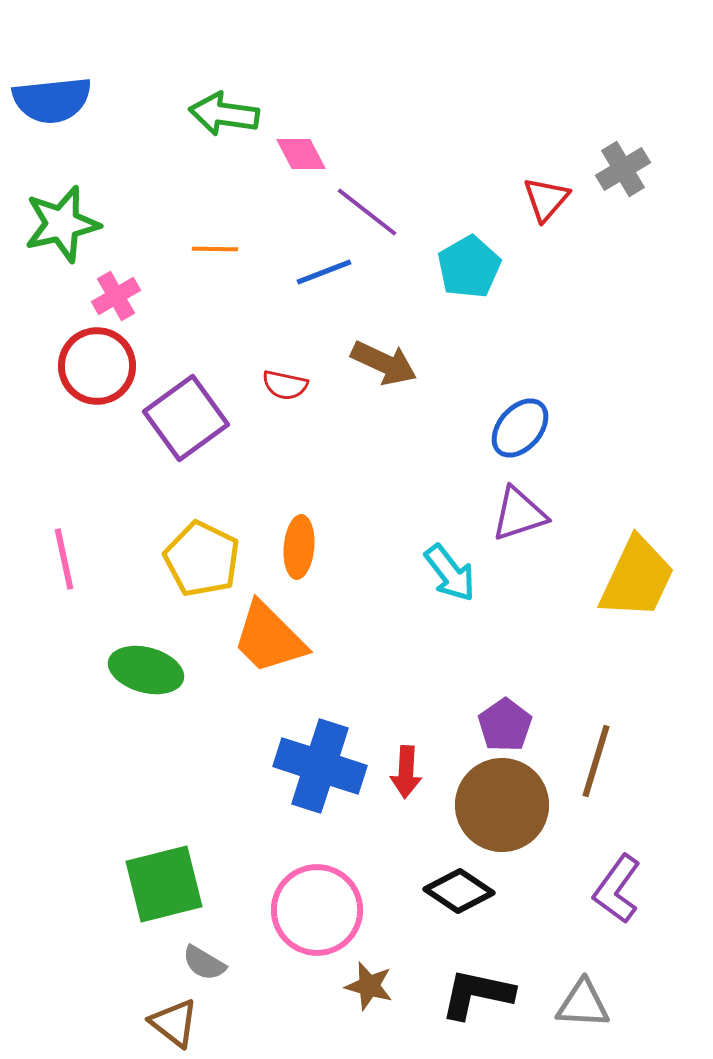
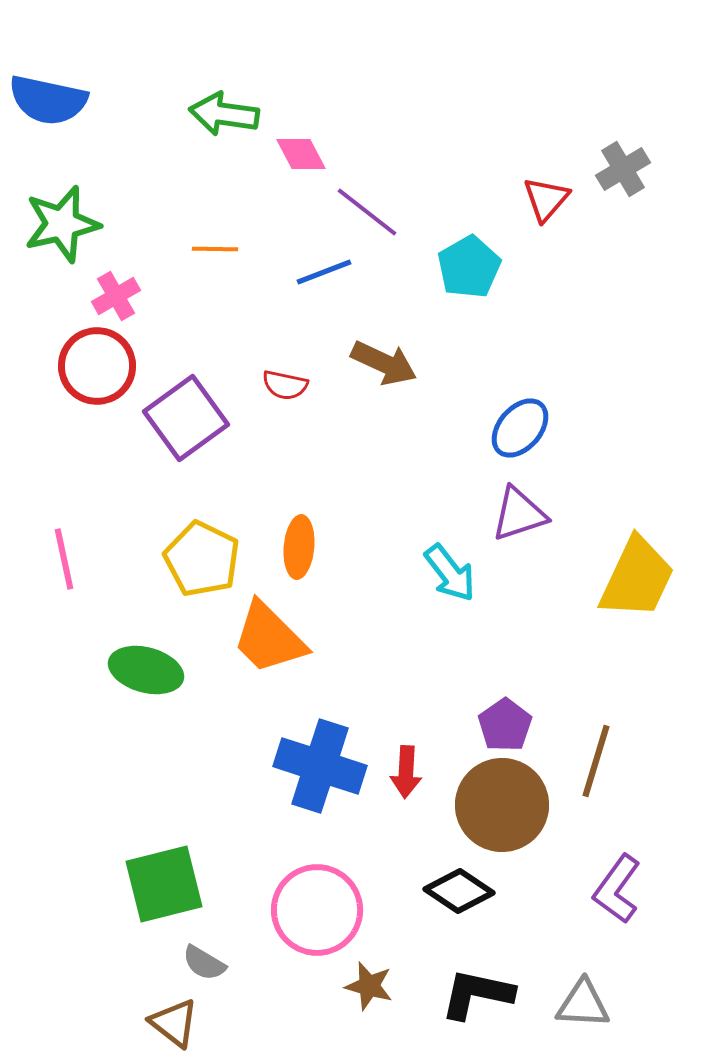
blue semicircle: moved 4 px left; rotated 18 degrees clockwise
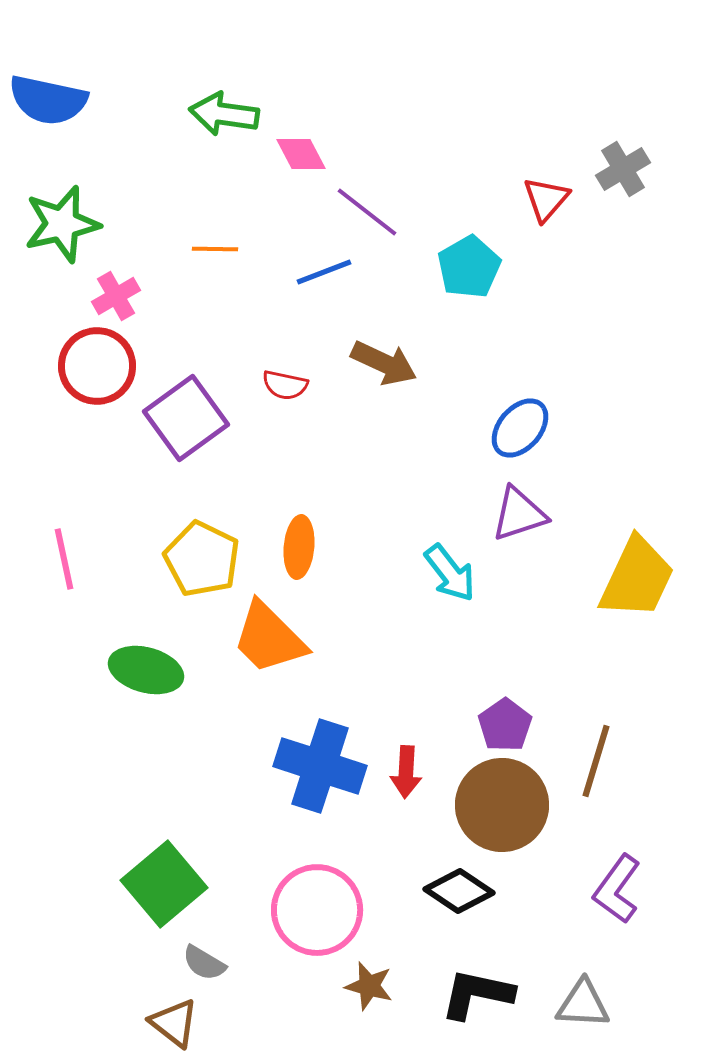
green square: rotated 26 degrees counterclockwise
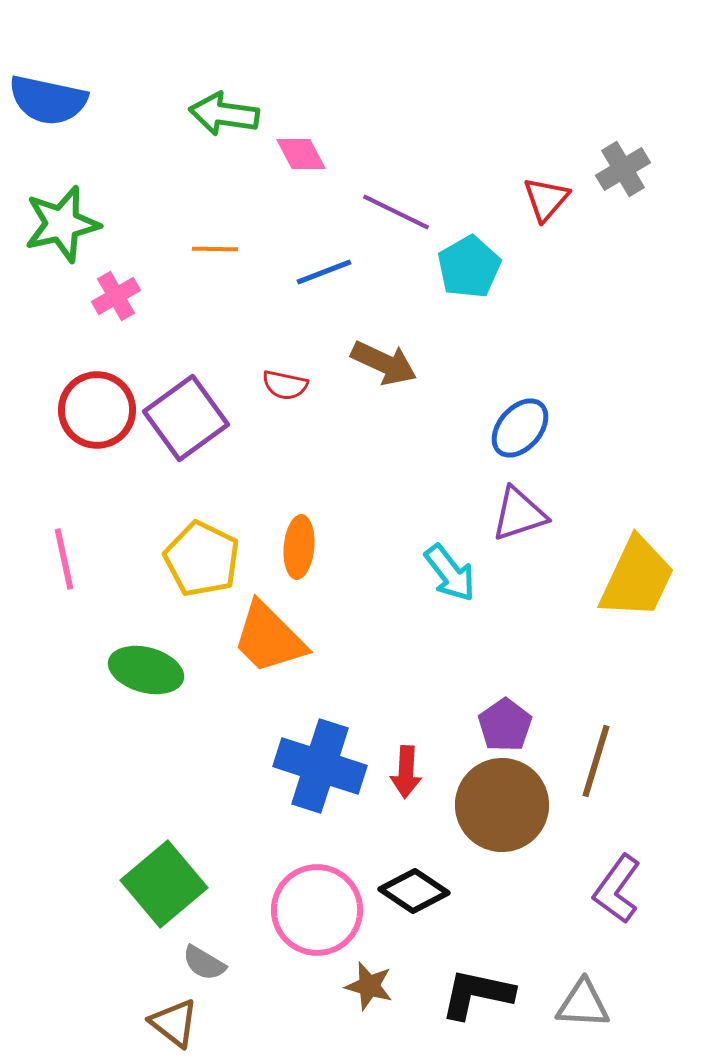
purple line: moved 29 px right; rotated 12 degrees counterclockwise
red circle: moved 44 px down
black diamond: moved 45 px left
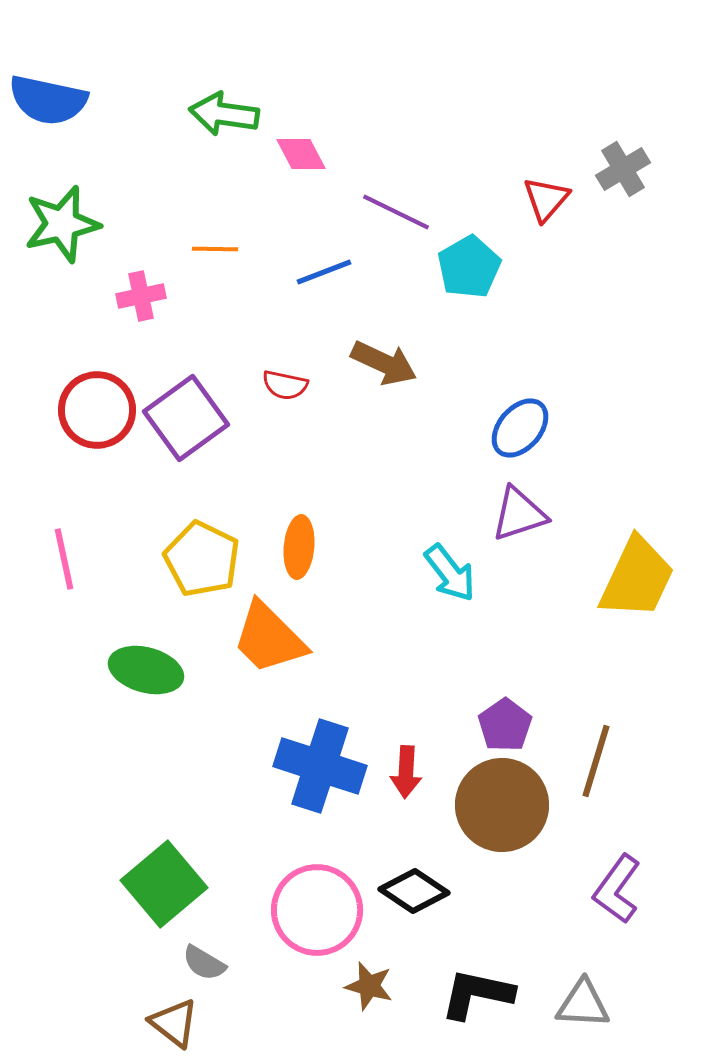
pink cross: moved 25 px right; rotated 18 degrees clockwise
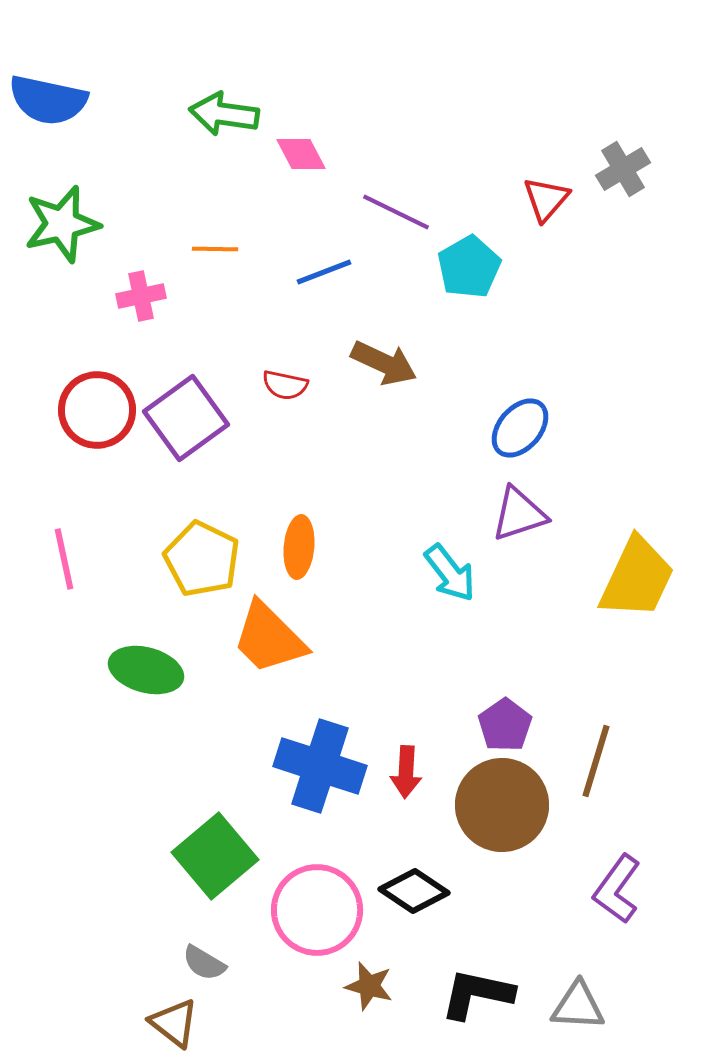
green square: moved 51 px right, 28 px up
gray triangle: moved 5 px left, 2 px down
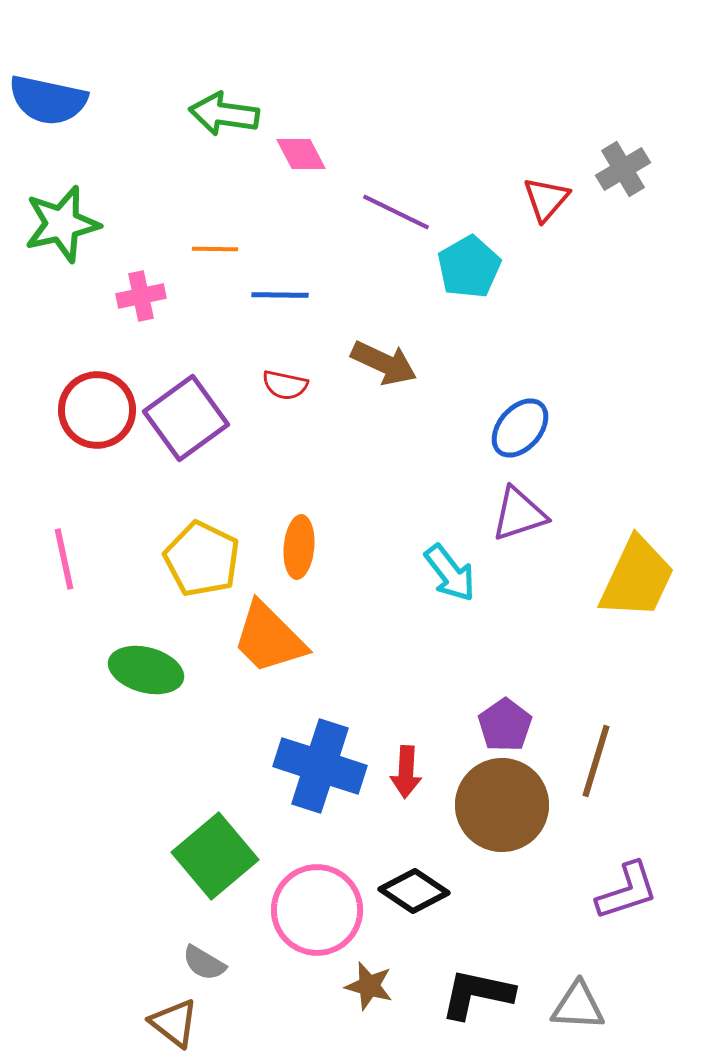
blue line: moved 44 px left, 23 px down; rotated 22 degrees clockwise
purple L-shape: moved 10 px right, 2 px down; rotated 144 degrees counterclockwise
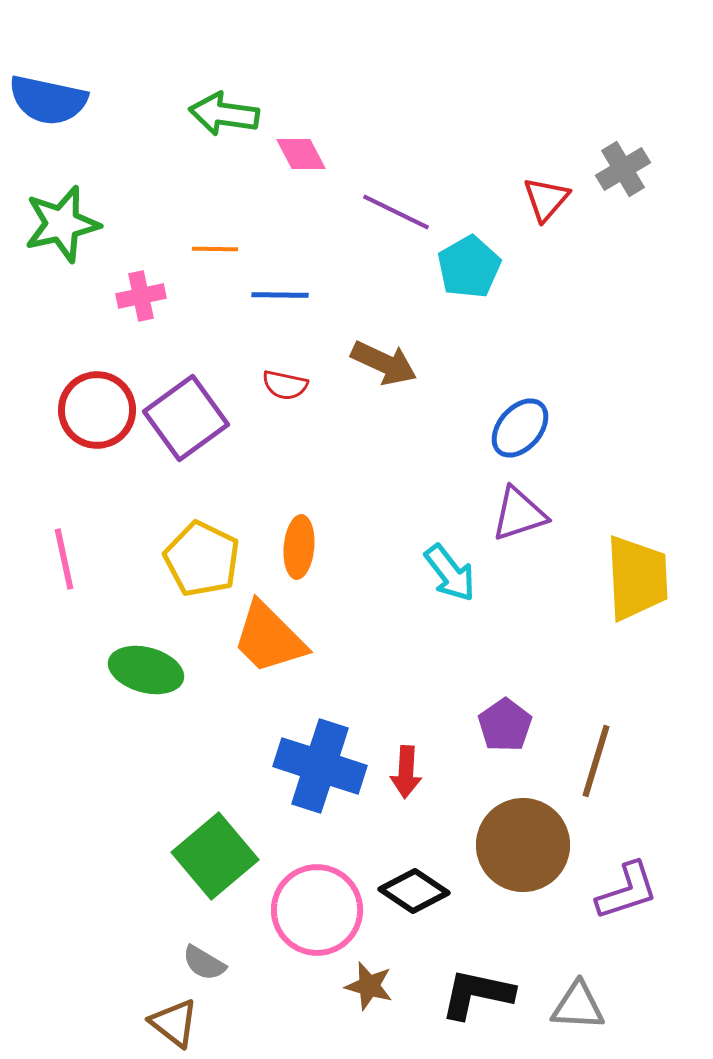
yellow trapezoid: rotated 28 degrees counterclockwise
brown circle: moved 21 px right, 40 px down
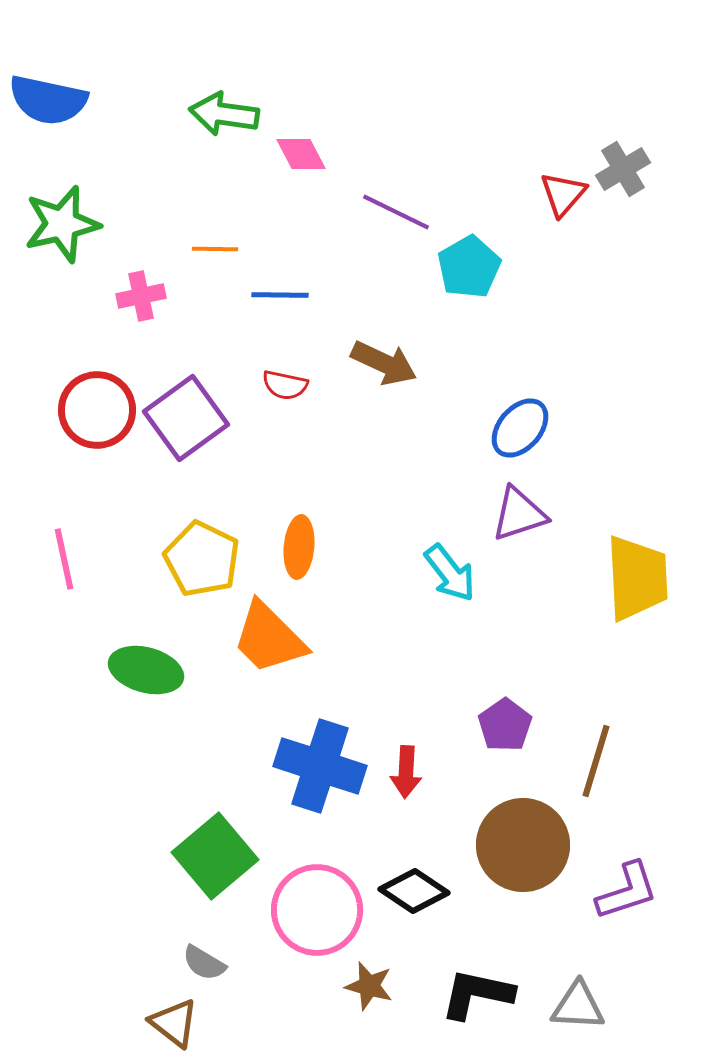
red triangle: moved 17 px right, 5 px up
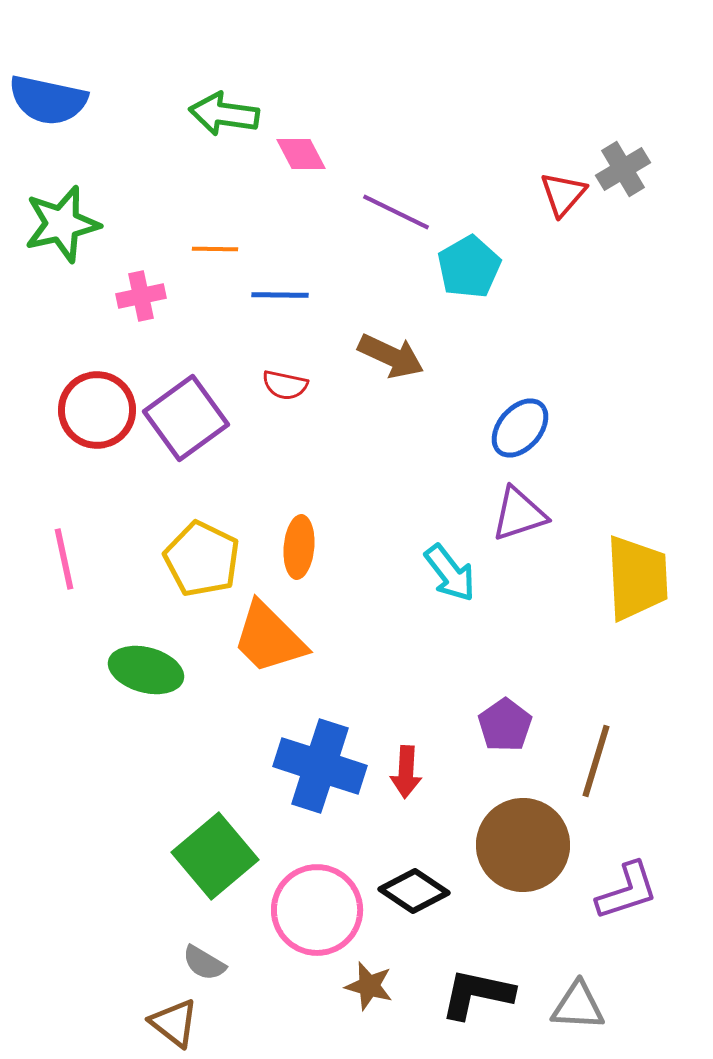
brown arrow: moved 7 px right, 7 px up
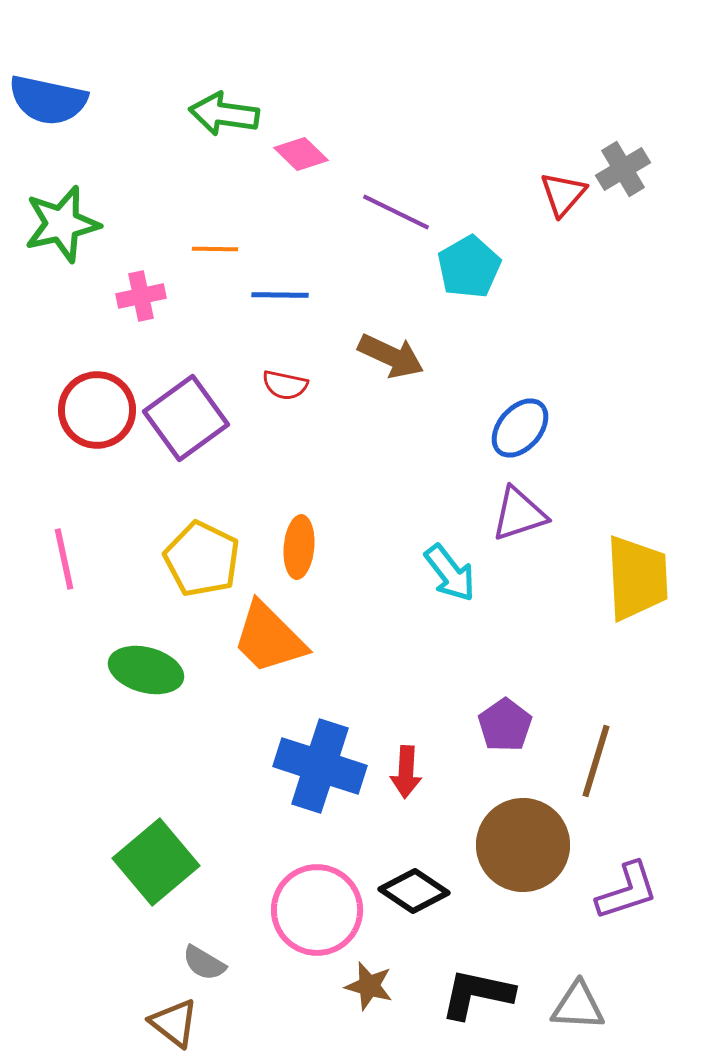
pink diamond: rotated 18 degrees counterclockwise
green square: moved 59 px left, 6 px down
